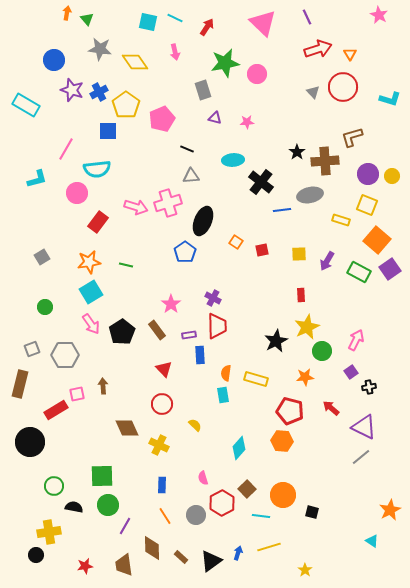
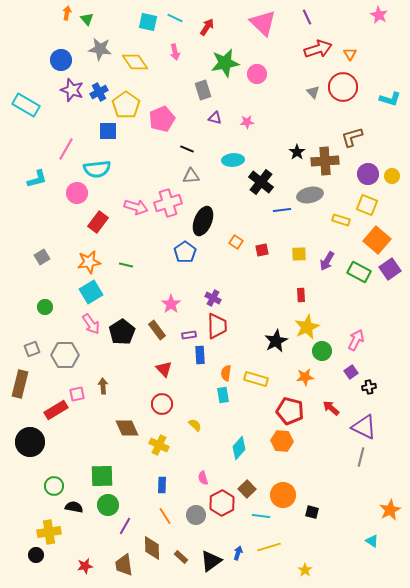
blue circle at (54, 60): moved 7 px right
gray line at (361, 457): rotated 36 degrees counterclockwise
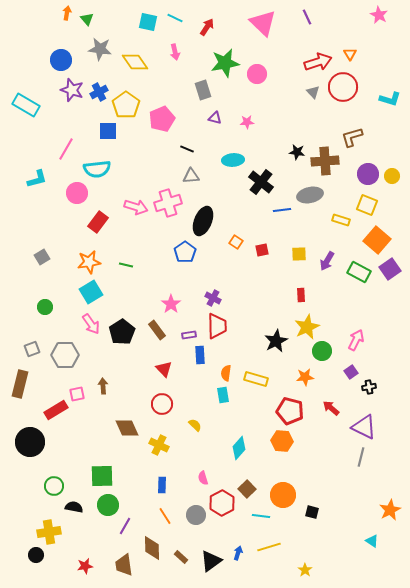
red arrow at (318, 49): moved 13 px down
black star at (297, 152): rotated 28 degrees counterclockwise
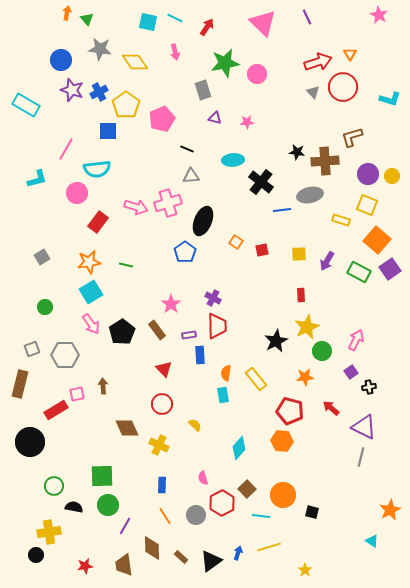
yellow rectangle at (256, 379): rotated 35 degrees clockwise
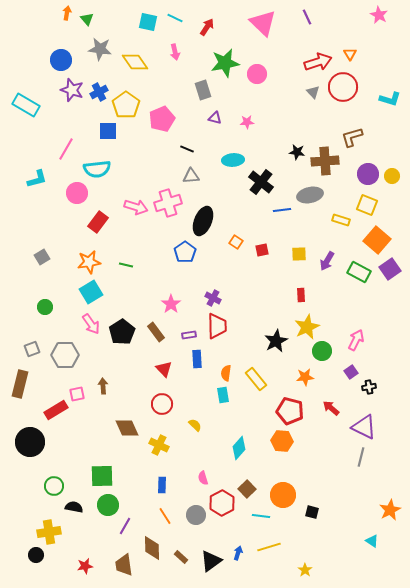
brown rectangle at (157, 330): moved 1 px left, 2 px down
blue rectangle at (200, 355): moved 3 px left, 4 px down
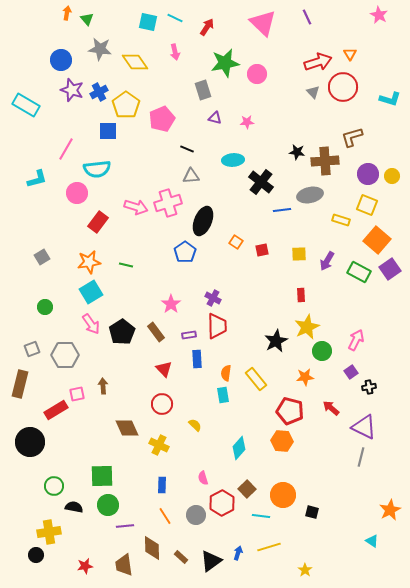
purple line at (125, 526): rotated 54 degrees clockwise
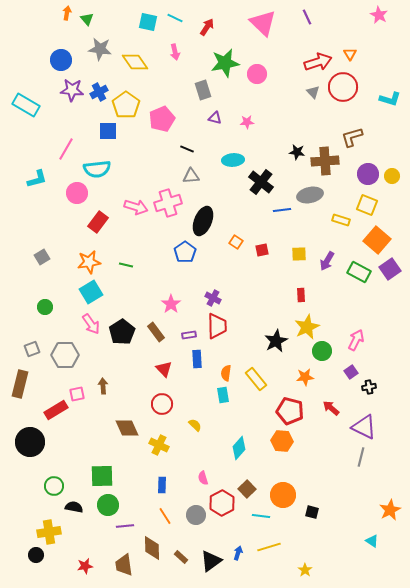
purple star at (72, 90): rotated 15 degrees counterclockwise
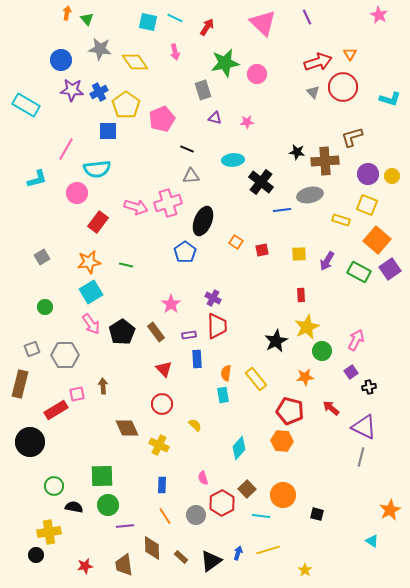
black square at (312, 512): moved 5 px right, 2 px down
yellow line at (269, 547): moved 1 px left, 3 px down
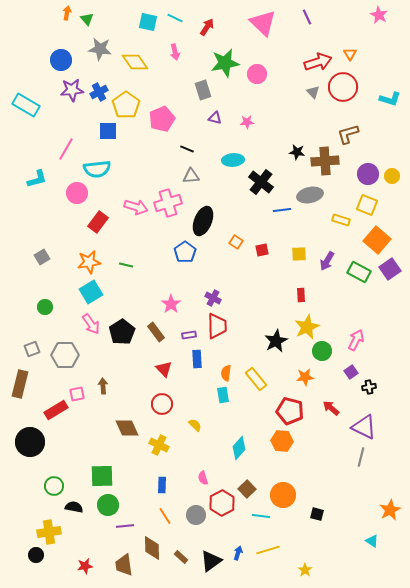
purple star at (72, 90): rotated 10 degrees counterclockwise
brown L-shape at (352, 137): moved 4 px left, 3 px up
